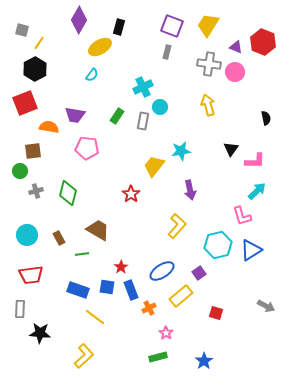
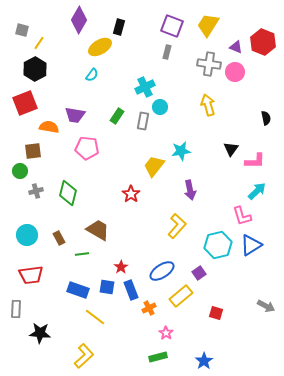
cyan cross at (143, 87): moved 2 px right
blue triangle at (251, 250): moved 5 px up
gray rectangle at (20, 309): moved 4 px left
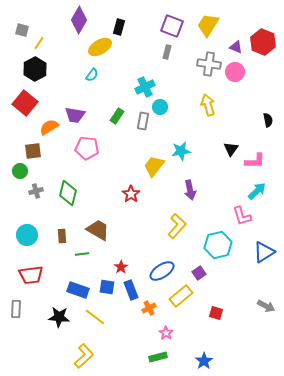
red square at (25, 103): rotated 30 degrees counterclockwise
black semicircle at (266, 118): moved 2 px right, 2 px down
orange semicircle at (49, 127): rotated 42 degrees counterclockwise
brown rectangle at (59, 238): moved 3 px right, 2 px up; rotated 24 degrees clockwise
blue triangle at (251, 245): moved 13 px right, 7 px down
black star at (40, 333): moved 19 px right, 16 px up
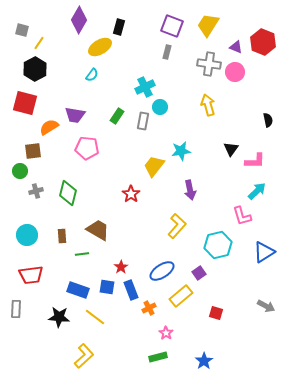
red square at (25, 103): rotated 25 degrees counterclockwise
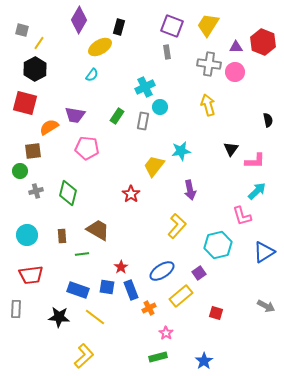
purple triangle at (236, 47): rotated 24 degrees counterclockwise
gray rectangle at (167, 52): rotated 24 degrees counterclockwise
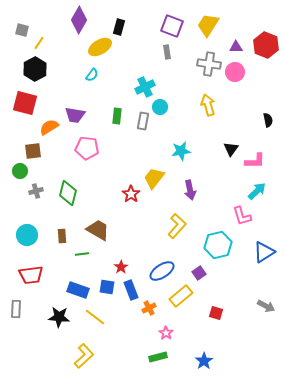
red hexagon at (263, 42): moved 3 px right, 3 px down
green rectangle at (117, 116): rotated 28 degrees counterclockwise
yellow trapezoid at (154, 166): moved 12 px down
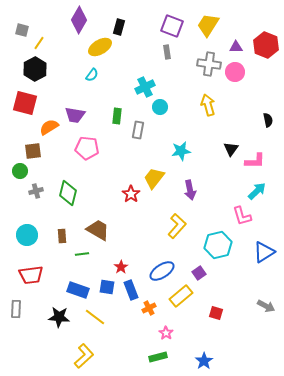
gray rectangle at (143, 121): moved 5 px left, 9 px down
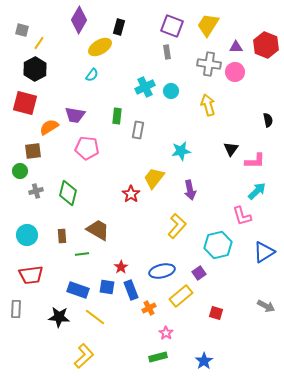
cyan circle at (160, 107): moved 11 px right, 16 px up
blue ellipse at (162, 271): rotated 20 degrees clockwise
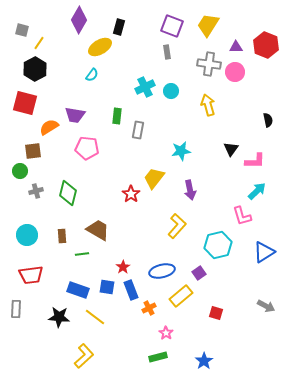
red star at (121, 267): moved 2 px right
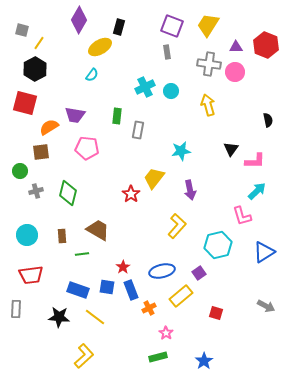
brown square at (33, 151): moved 8 px right, 1 px down
